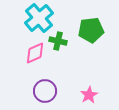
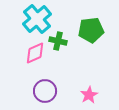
cyan cross: moved 2 px left, 1 px down
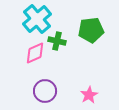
green cross: moved 1 px left
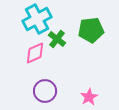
cyan cross: rotated 12 degrees clockwise
green cross: moved 2 px up; rotated 24 degrees clockwise
pink star: moved 2 px down
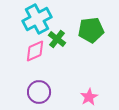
pink diamond: moved 2 px up
purple circle: moved 6 px left, 1 px down
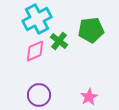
green cross: moved 2 px right, 2 px down
purple circle: moved 3 px down
